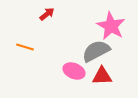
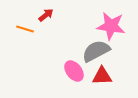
red arrow: moved 1 px left, 1 px down
pink star: rotated 20 degrees counterclockwise
orange line: moved 18 px up
pink ellipse: rotated 30 degrees clockwise
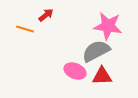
pink star: moved 3 px left
pink ellipse: moved 1 px right; rotated 30 degrees counterclockwise
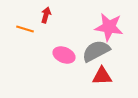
red arrow: rotated 35 degrees counterclockwise
pink star: moved 1 px right, 1 px down
pink ellipse: moved 11 px left, 16 px up
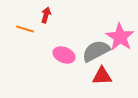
pink star: moved 11 px right, 10 px down; rotated 24 degrees clockwise
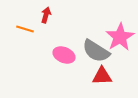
pink star: rotated 8 degrees clockwise
gray semicircle: rotated 120 degrees counterclockwise
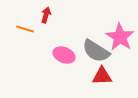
pink star: rotated 8 degrees counterclockwise
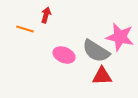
pink star: rotated 20 degrees counterclockwise
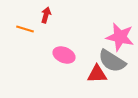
gray semicircle: moved 16 px right, 10 px down
red triangle: moved 5 px left, 2 px up
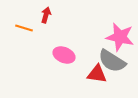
orange line: moved 1 px left, 1 px up
red triangle: rotated 10 degrees clockwise
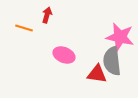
red arrow: moved 1 px right
gray semicircle: rotated 52 degrees clockwise
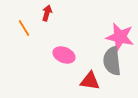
red arrow: moved 2 px up
orange line: rotated 42 degrees clockwise
red triangle: moved 7 px left, 7 px down
